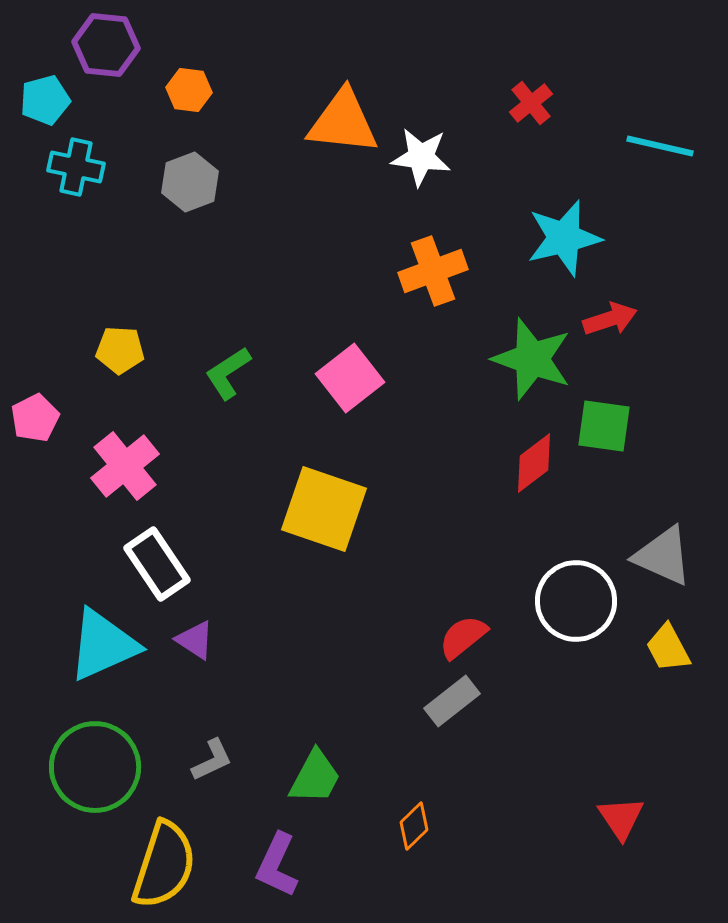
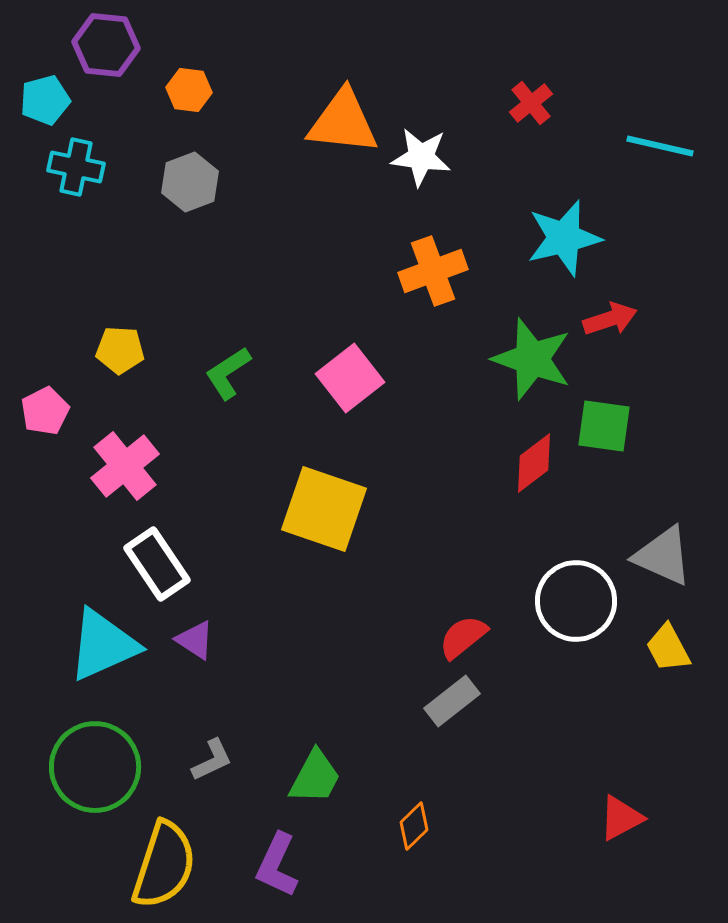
pink pentagon: moved 10 px right, 7 px up
red triangle: rotated 36 degrees clockwise
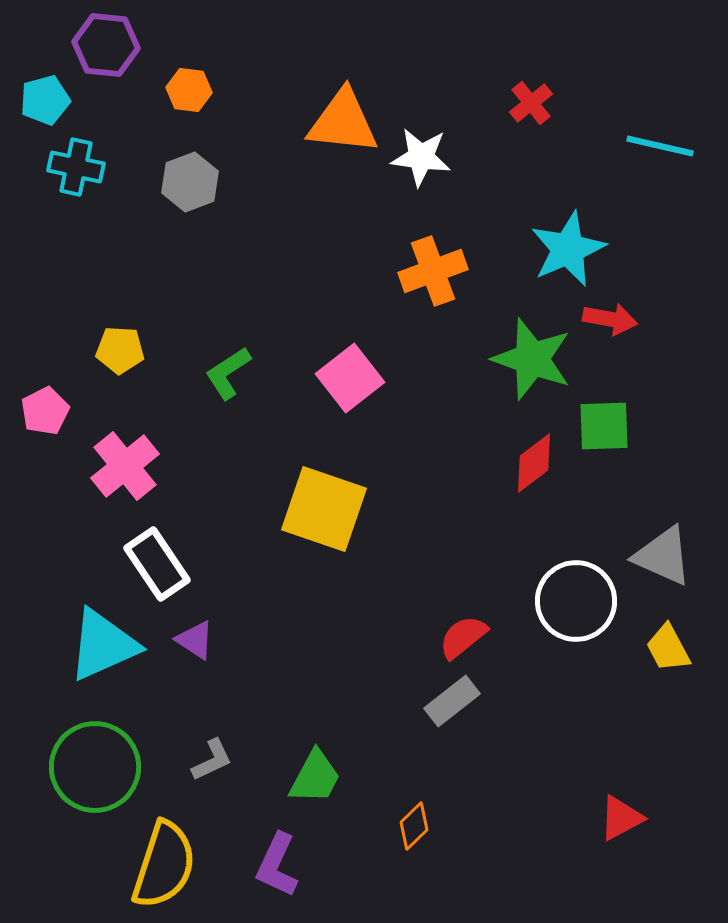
cyan star: moved 4 px right, 11 px down; rotated 10 degrees counterclockwise
red arrow: rotated 28 degrees clockwise
green square: rotated 10 degrees counterclockwise
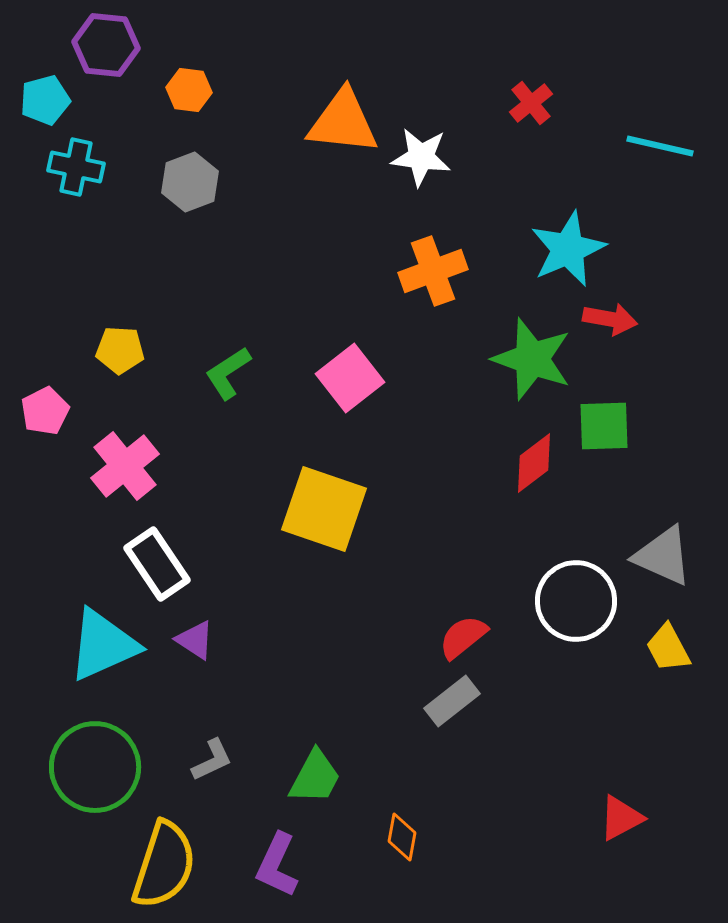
orange diamond: moved 12 px left, 11 px down; rotated 36 degrees counterclockwise
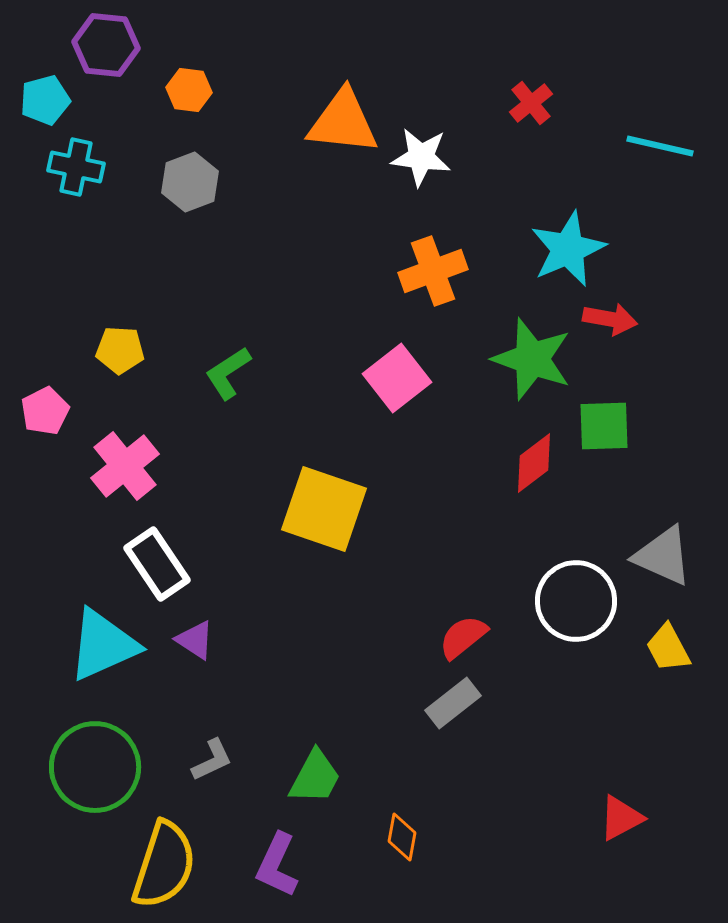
pink square: moved 47 px right
gray rectangle: moved 1 px right, 2 px down
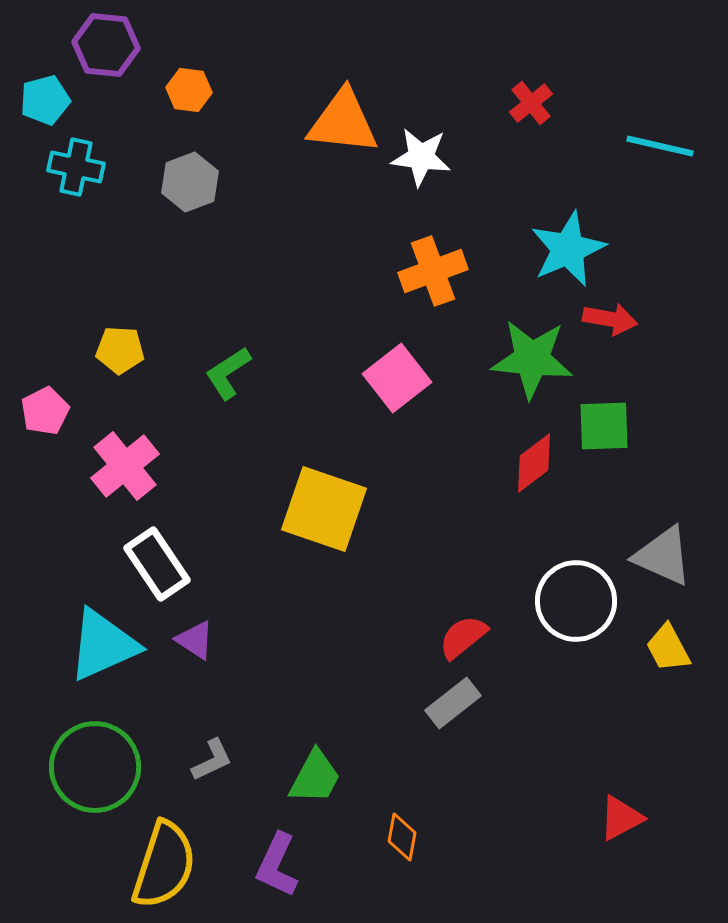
green star: rotated 14 degrees counterclockwise
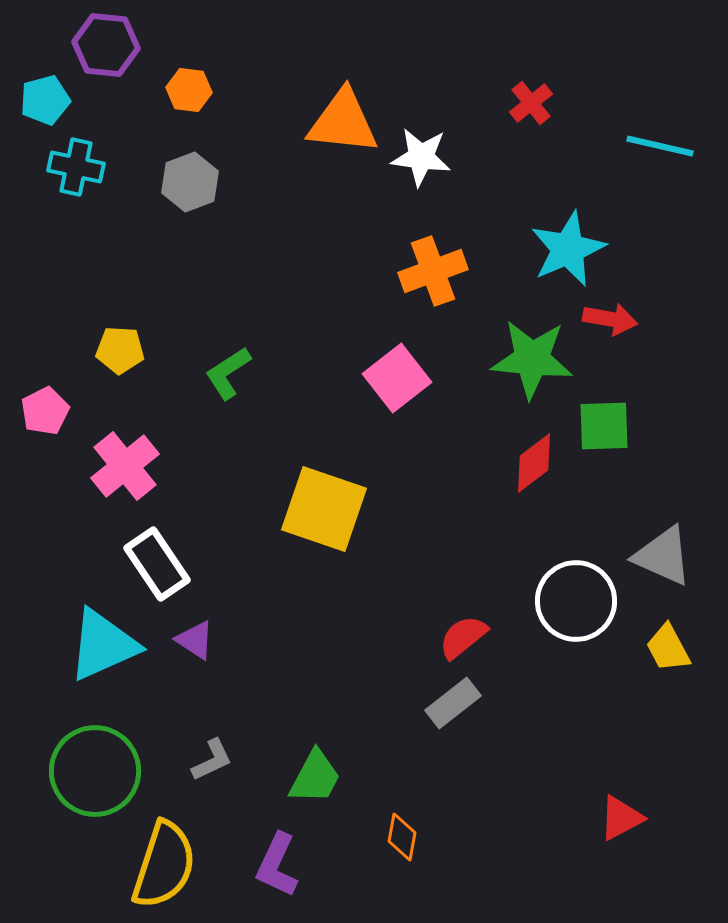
green circle: moved 4 px down
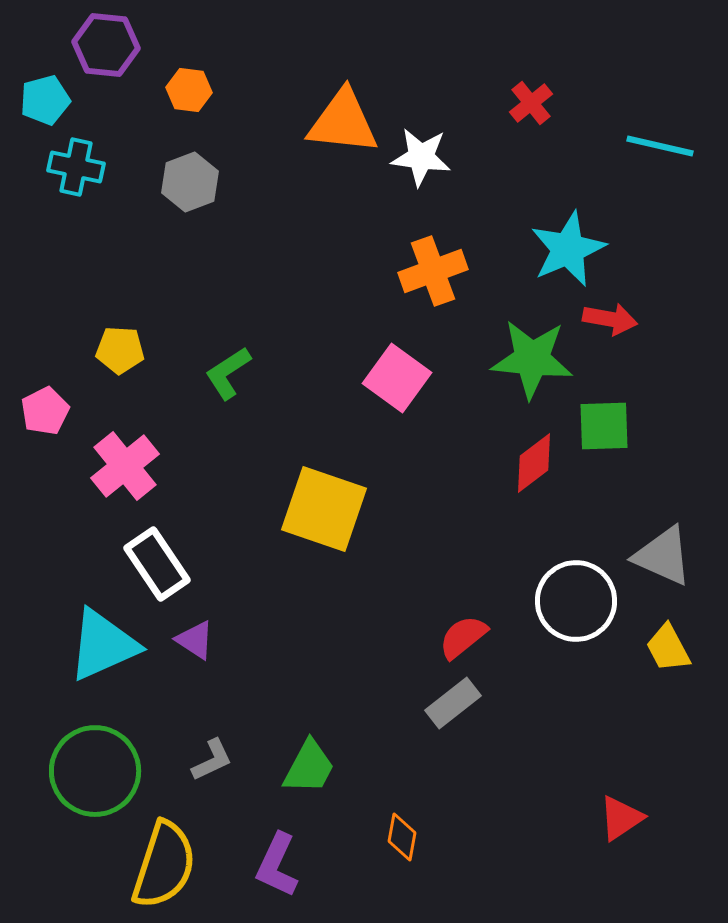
pink square: rotated 16 degrees counterclockwise
green trapezoid: moved 6 px left, 10 px up
red triangle: rotated 6 degrees counterclockwise
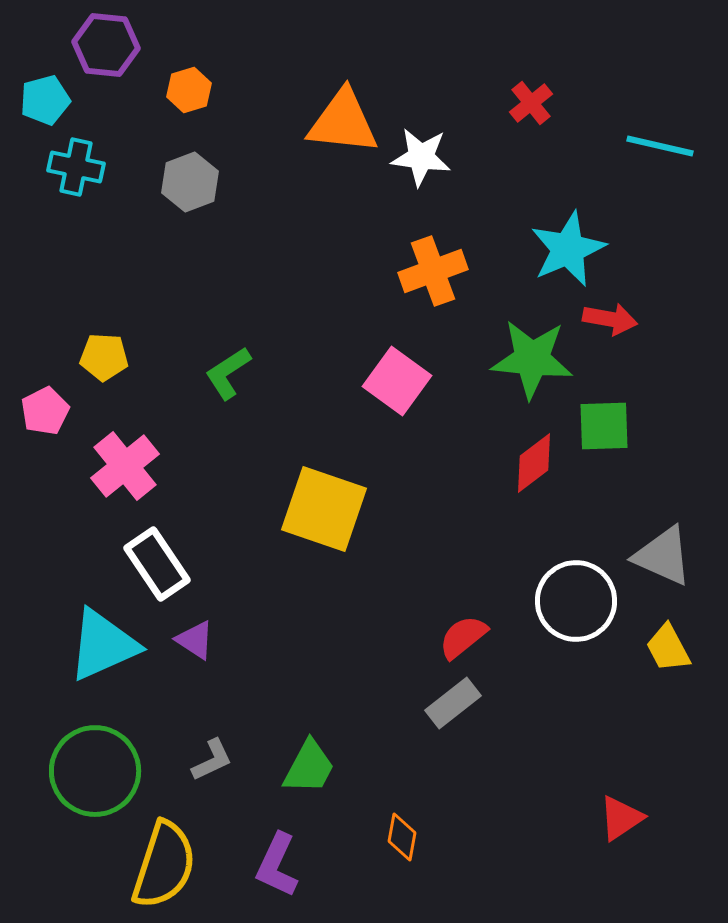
orange hexagon: rotated 24 degrees counterclockwise
yellow pentagon: moved 16 px left, 7 px down
pink square: moved 3 px down
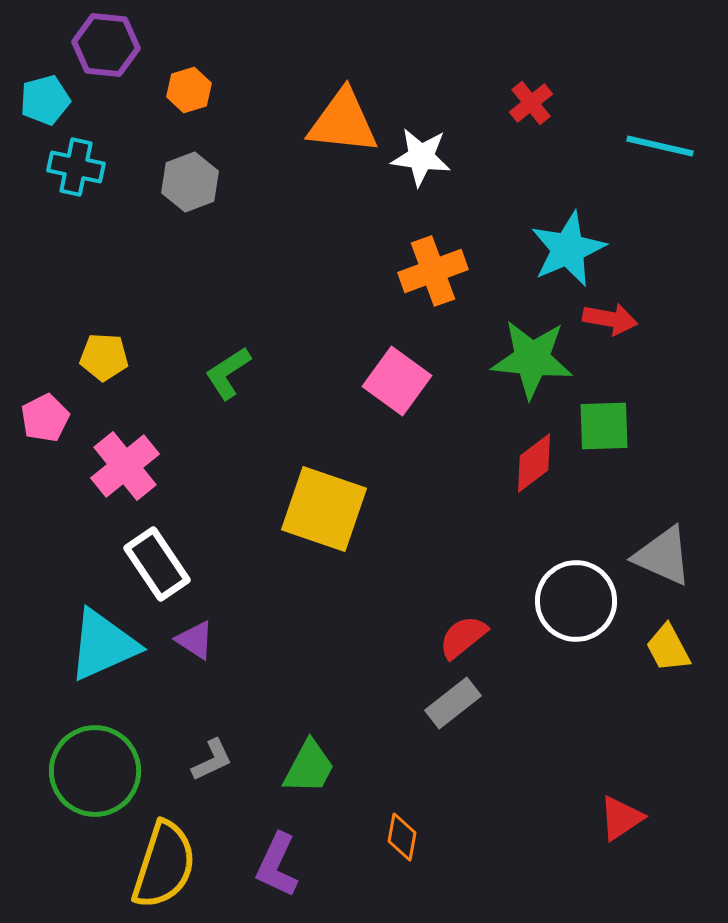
pink pentagon: moved 7 px down
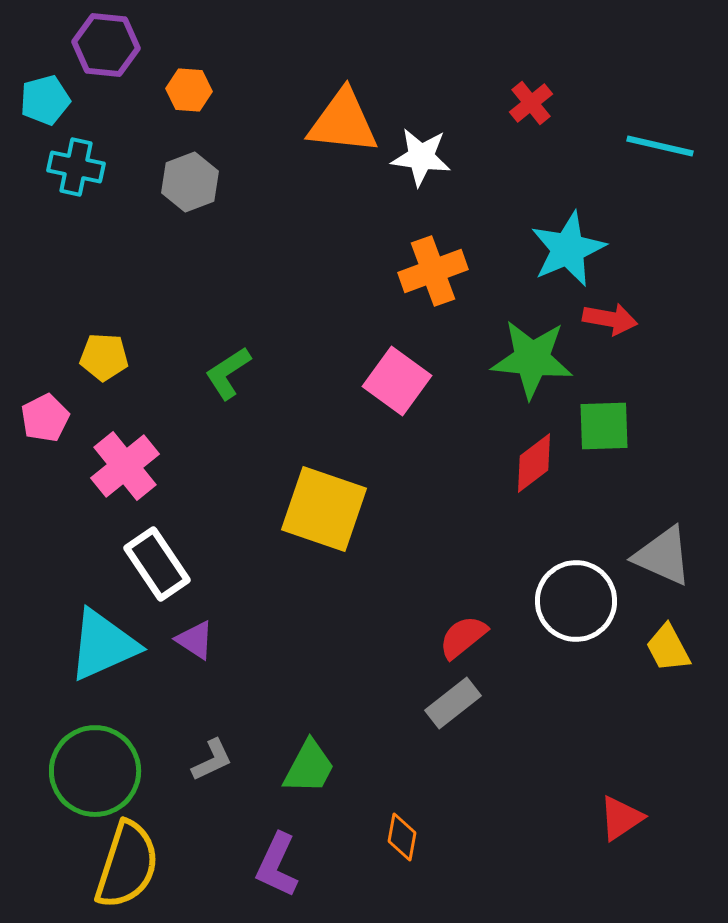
orange hexagon: rotated 21 degrees clockwise
yellow semicircle: moved 37 px left
